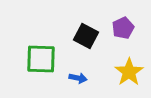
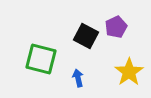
purple pentagon: moved 7 px left, 1 px up
green square: rotated 12 degrees clockwise
blue arrow: rotated 114 degrees counterclockwise
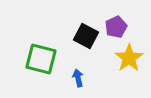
yellow star: moved 14 px up
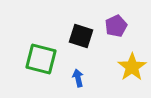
purple pentagon: moved 1 px up
black square: moved 5 px left; rotated 10 degrees counterclockwise
yellow star: moved 3 px right, 9 px down
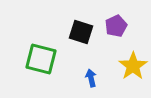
black square: moved 4 px up
yellow star: moved 1 px right, 1 px up
blue arrow: moved 13 px right
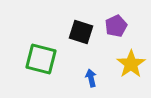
yellow star: moved 2 px left, 2 px up
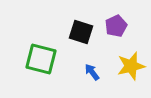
yellow star: moved 2 px down; rotated 20 degrees clockwise
blue arrow: moved 1 px right, 6 px up; rotated 24 degrees counterclockwise
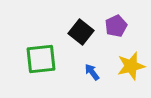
black square: rotated 20 degrees clockwise
green square: rotated 20 degrees counterclockwise
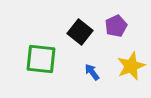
black square: moved 1 px left
green square: rotated 12 degrees clockwise
yellow star: rotated 8 degrees counterclockwise
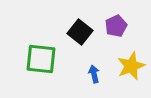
blue arrow: moved 2 px right, 2 px down; rotated 24 degrees clockwise
